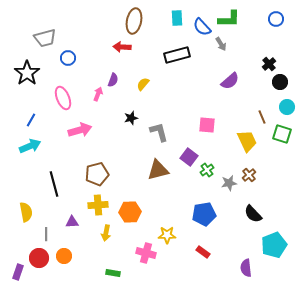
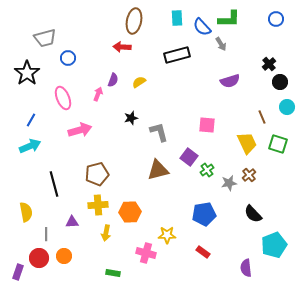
purple semicircle at (230, 81): rotated 24 degrees clockwise
yellow semicircle at (143, 84): moved 4 px left, 2 px up; rotated 16 degrees clockwise
green square at (282, 134): moved 4 px left, 10 px down
yellow trapezoid at (247, 141): moved 2 px down
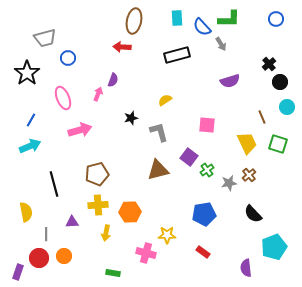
yellow semicircle at (139, 82): moved 26 px right, 18 px down
cyan pentagon at (274, 245): moved 2 px down
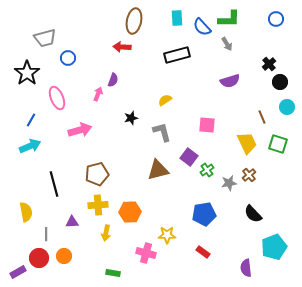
gray arrow at (221, 44): moved 6 px right
pink ellipse at (63, 98): moved 6 px left
gray L-shape at (159, 132): moved 3 px right
purple rectangle at (18, 272): rotated 42 degrees clockwise
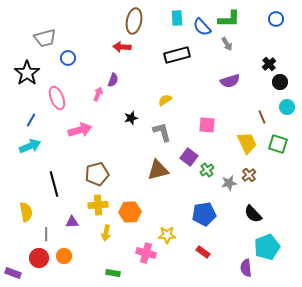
cyan pentagon at (274, 247): moved 7 px left
purple rectangle at (18, 272): moved 5 px left, 1 px down; rotated 49 degrees clockwise
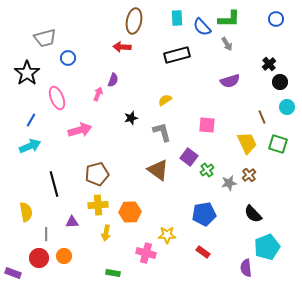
brown triangle at (158, 170): rotated 50 degrees clockwise
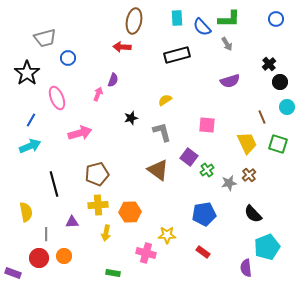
pink arrow at (80, 130): moved 3 px down
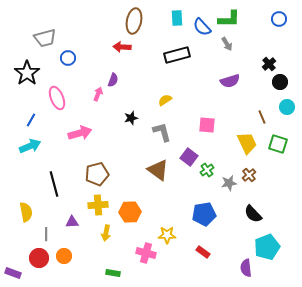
blue circle at (276, 19): moved 3 px right
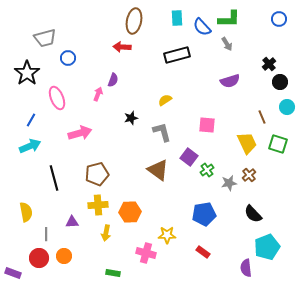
black line at (54, 184): moved 6 px up
